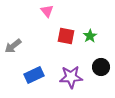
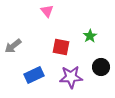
red square: moved 5 px left, 11 px down
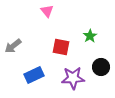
purple star: moved 2 px right, 1 px down
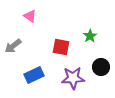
pink triangle: moved 17 px left, 5 px down; rotated 16 degrees counterclockwise
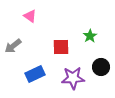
red square: rotated 12 degrees counterclockwise
blue rectangle: moved 1 px right, 1 px up
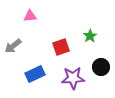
pink triangle: rotated 40 degrees counterclockwise
red square: rotated 18 degrees counterclockwise
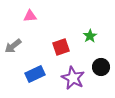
purple star: rotated 30 degrees clockwise
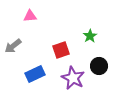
red square: moved 3 px down
black circle: moved 2 px left, 1 px up
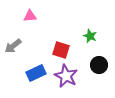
green star: rotated 16 degrees counterclockwise
red square: rotated 36 degrees clockwise
black circle: moved 1 px up
blue rectangle: moved 1 px right, 1 px up
purple star: moved 7 px left, 2 px up
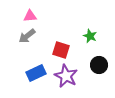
gray arrow: moved 14 px right, 10 px up
